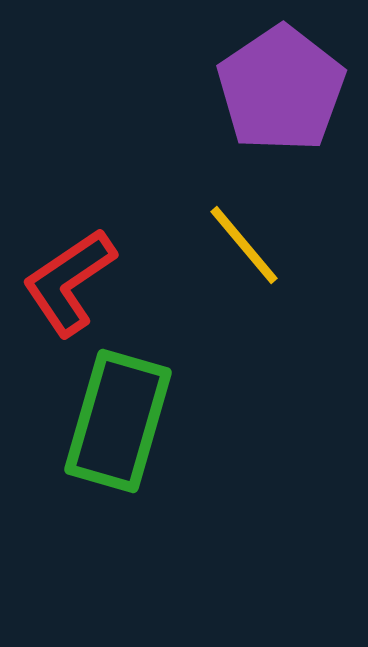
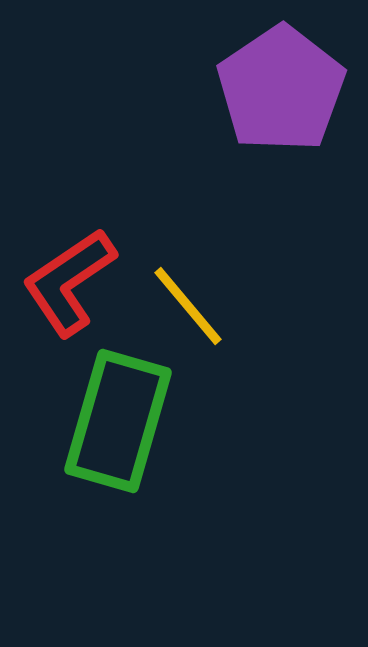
yellow line: moved 56 px left, 61 px down
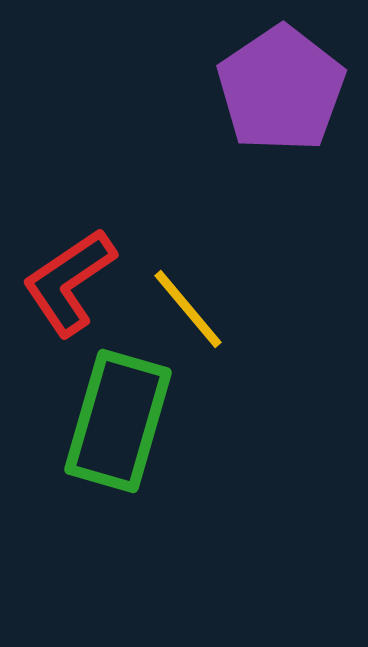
yellow line: moved 3 px down
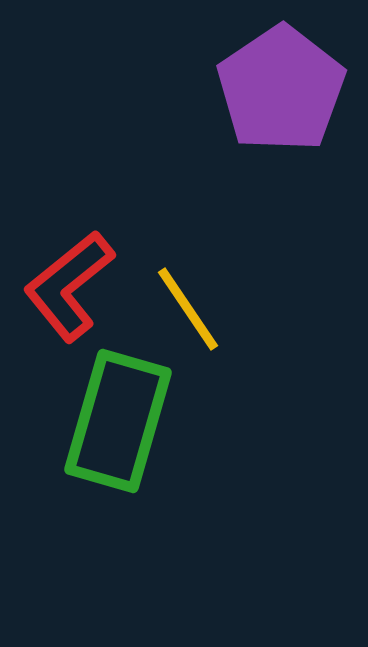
red L-shape: moved 4 px down; rotated 5 degrees counterclockwise
yellow line: rotated 6 degrees clockwise
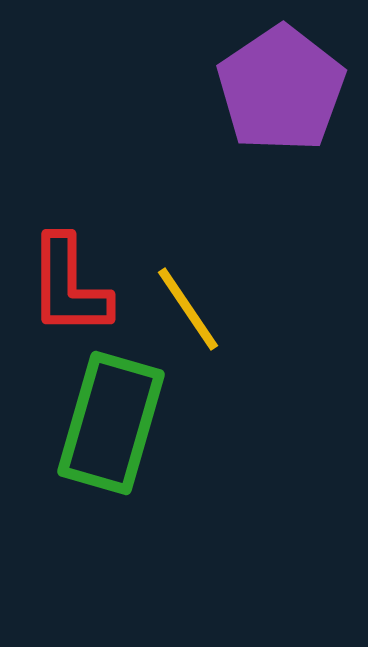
red L-shape: rotated 51 degrees counterclockwise
green rectangle: moved 7 px left, 2 px down
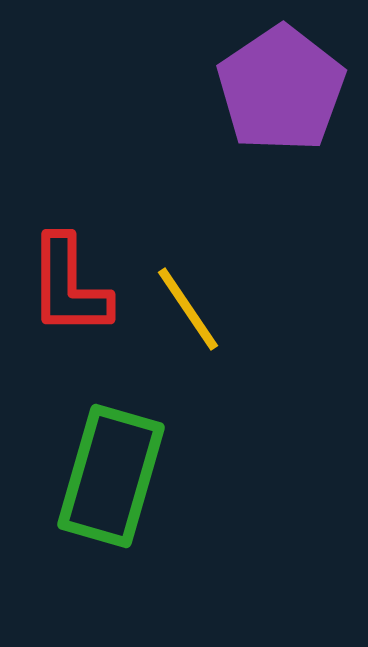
green rectangle: moved 53 px down
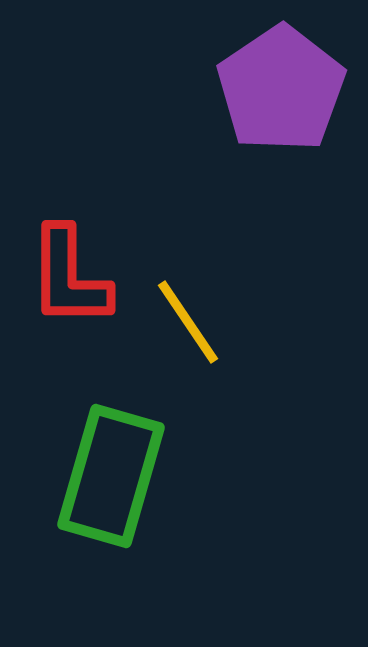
red L-shape: moved 9 px up
yellow line: moved 13 px down
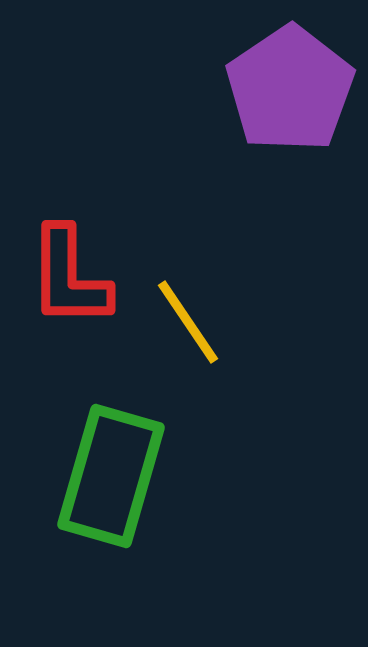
purple pentagon: moved 9 px right
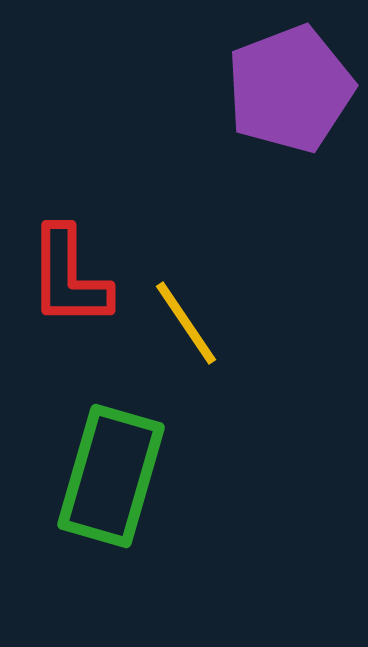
purple pentagon: rotated 13 degrees clockwise
yellow line: moved 2 px left, 1 px down
